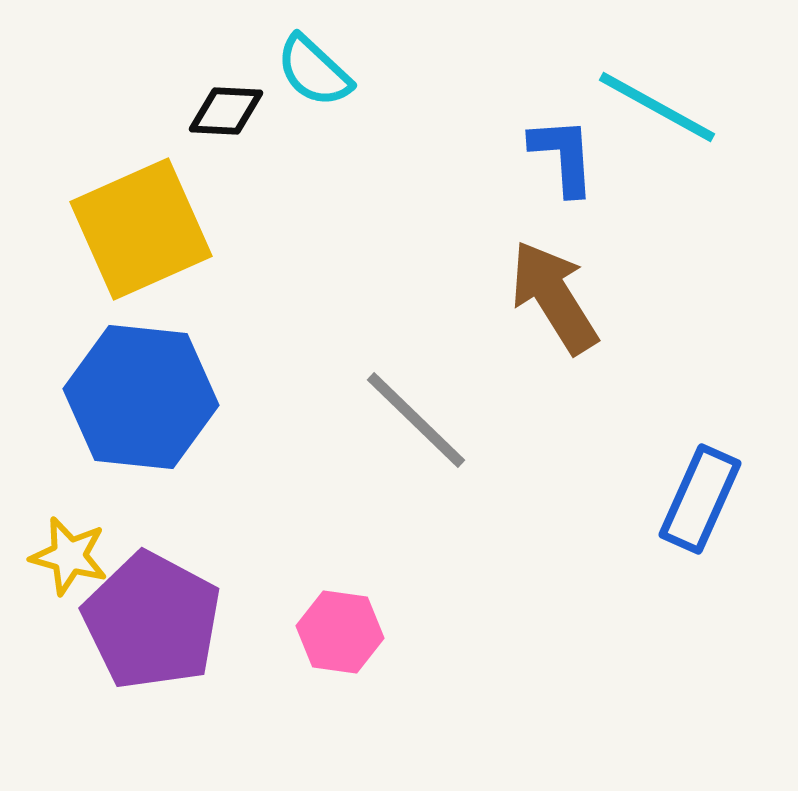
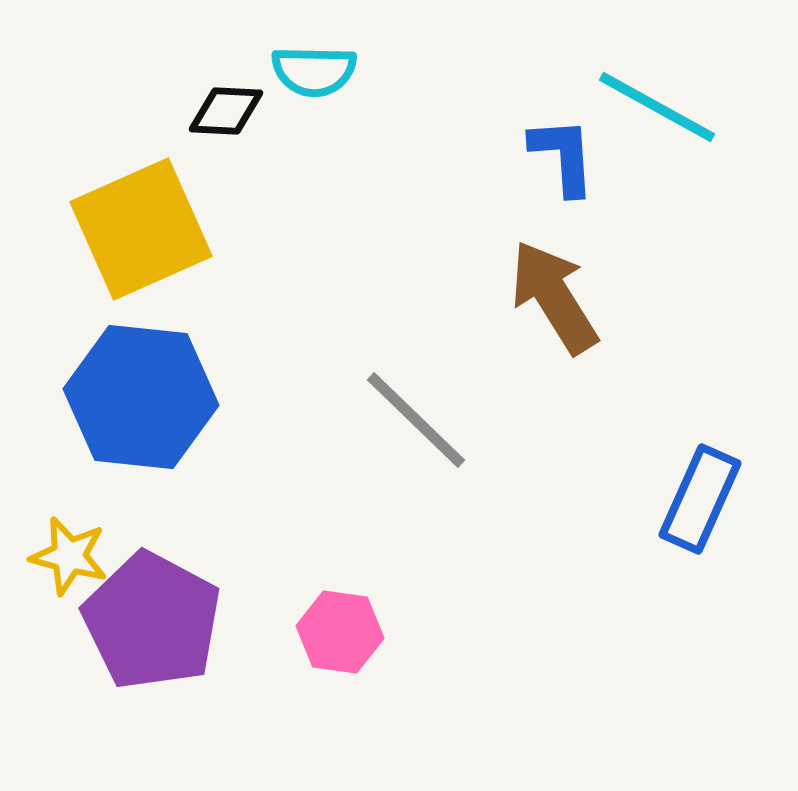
cyan semicircle: rotated 42 degrees counterclockwise
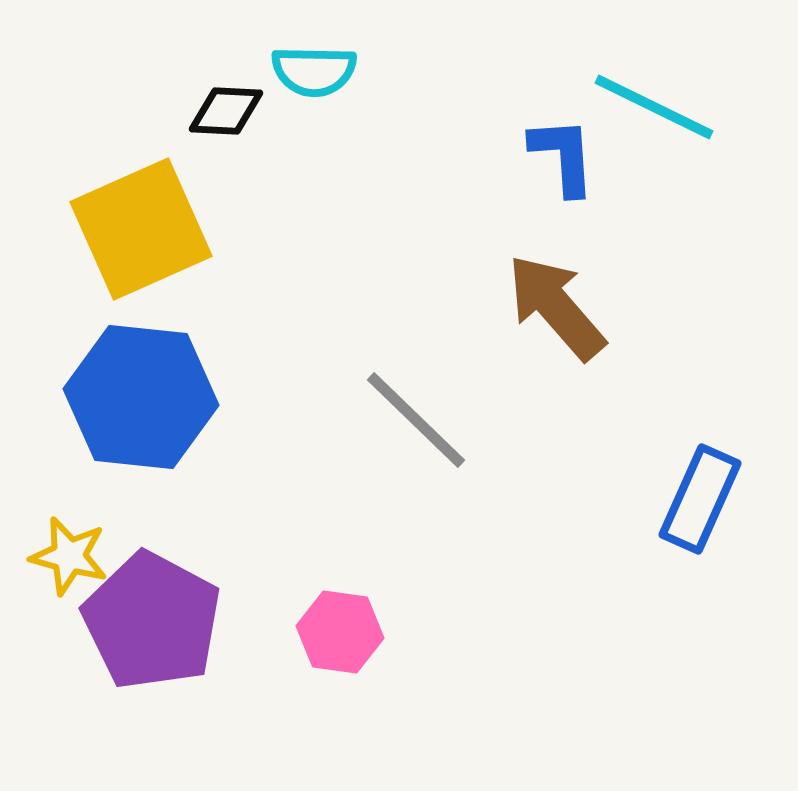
cyan line: moved 3 px left; rotated 3 degrees counterclockwise
brown arrow: moved 2 px right, 10 px down; rotated 9 degrees counterclockwise
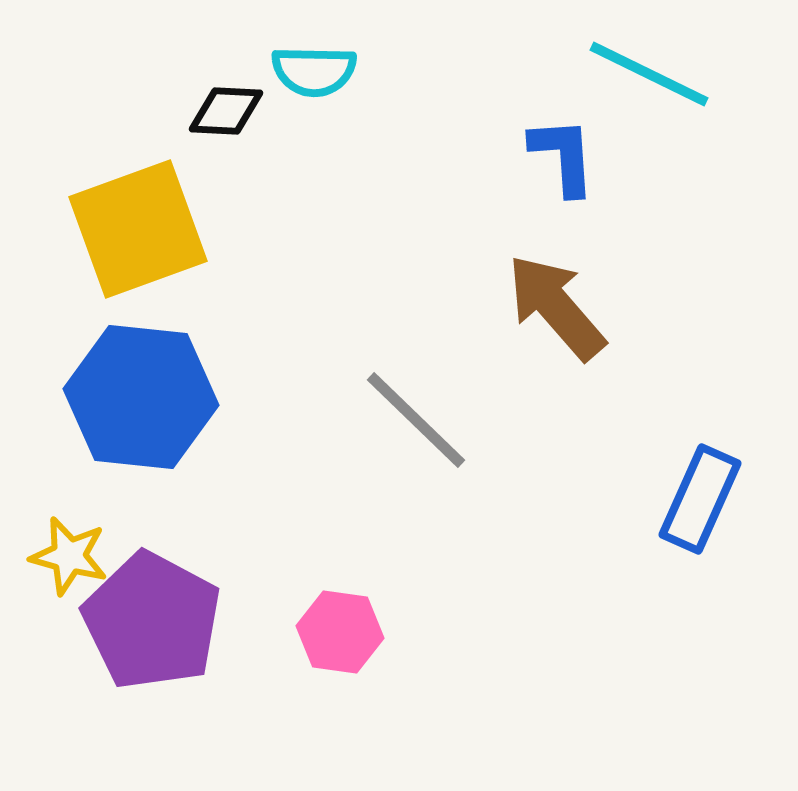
cyan line: moved 5 px left, 33 px up
yellow square: moved 3 px left; rotated 4 degrees clockwise
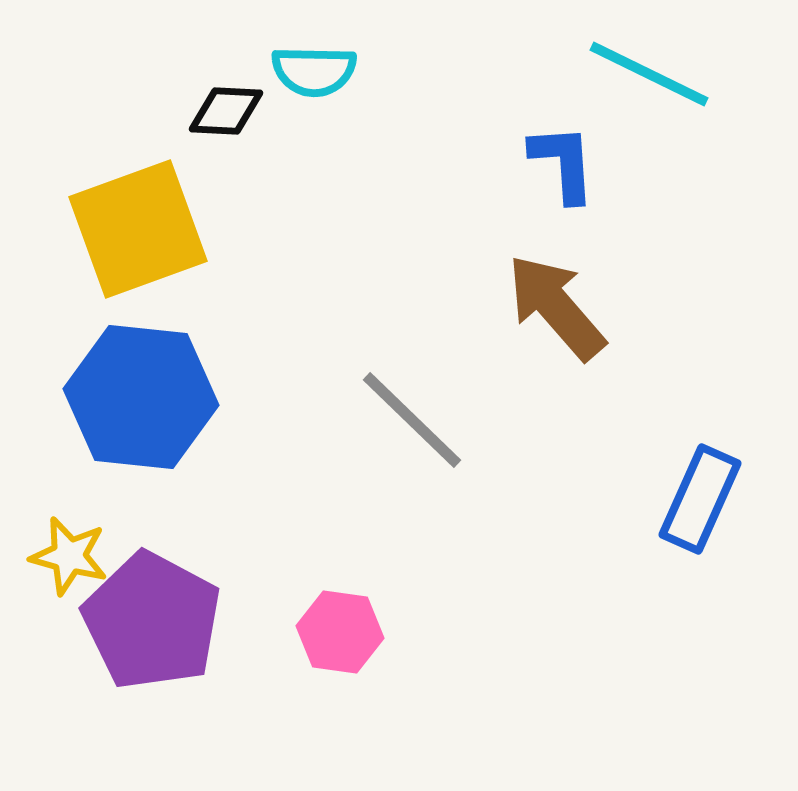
blue L-shape: moved 7 px down
gray line: moved 4 px left
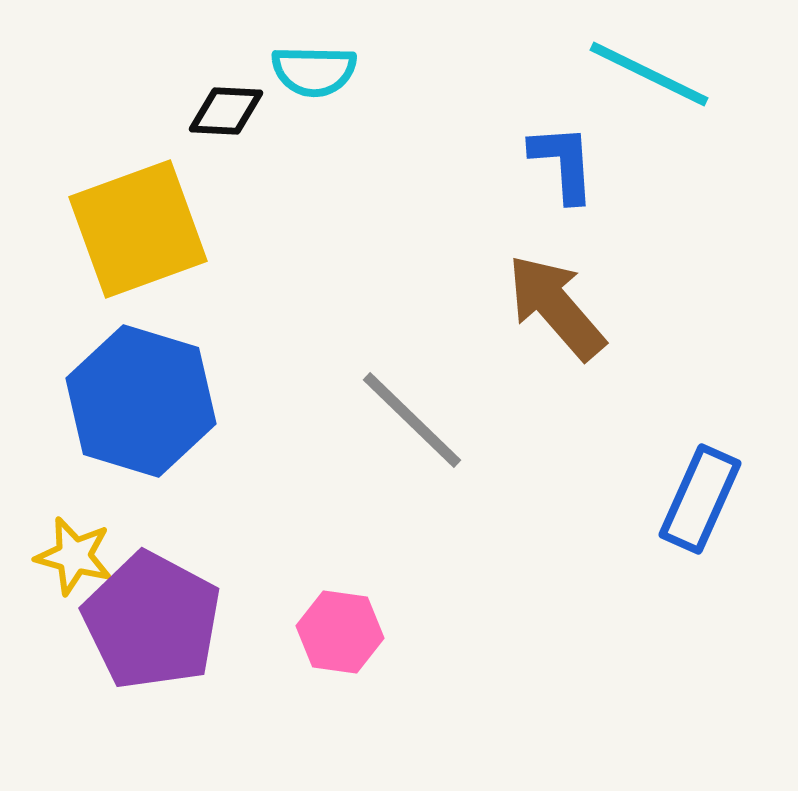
blue hexagon: moved 4 px down; rotated 11 degrees clockwise
yellow star: moved 5 px right
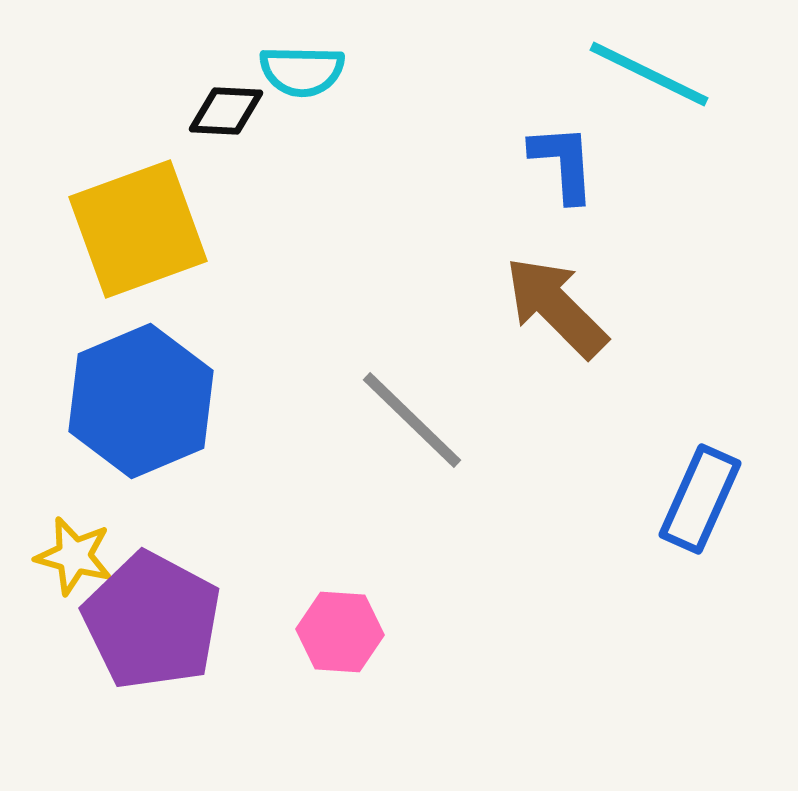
cyan semicircle: moved 12 px left
brown arrow: rotated 4 degrees counterclockwise
blue hexagon: rotated 20 degrees clockwise
pink hexagon: rotated 4 degrees counterclockwise
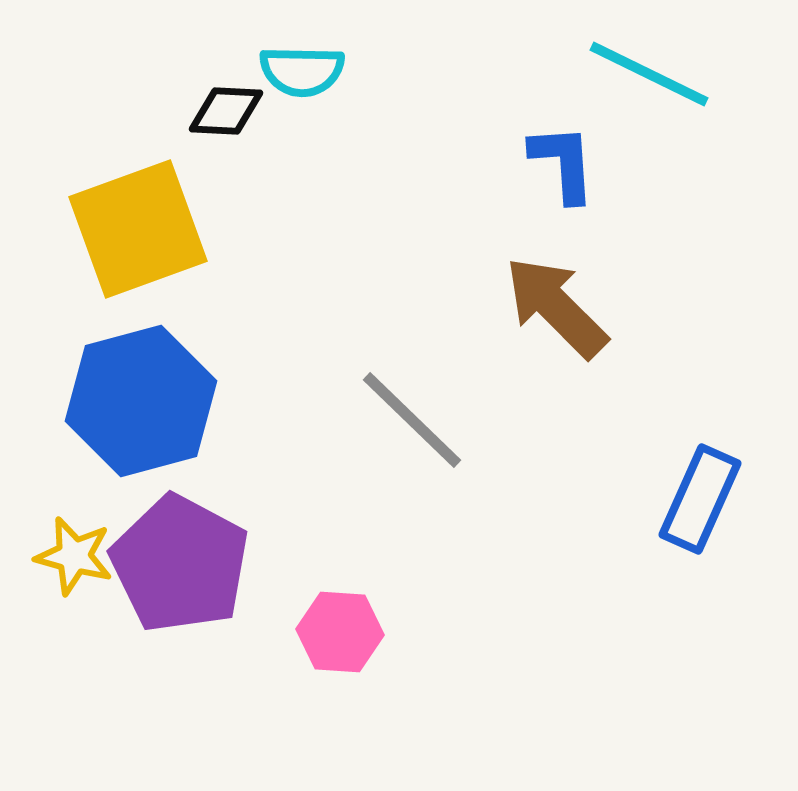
blue hexagon: rotated 8 degrees clockwise
purple pentagon: moved 28 px right, 57 px up
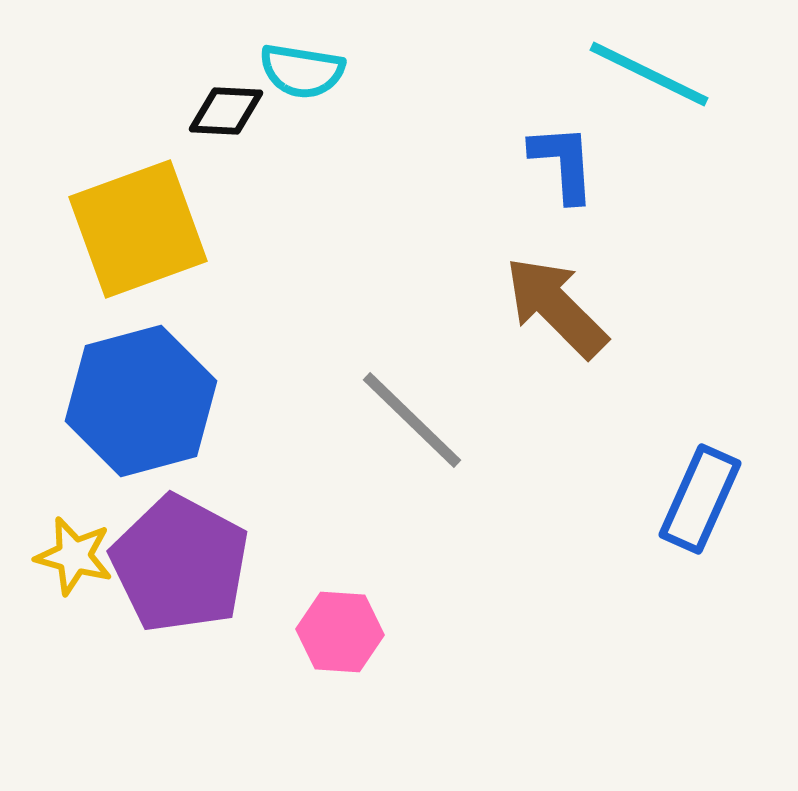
cyan semicircle: rotated 8 degrees clockwise
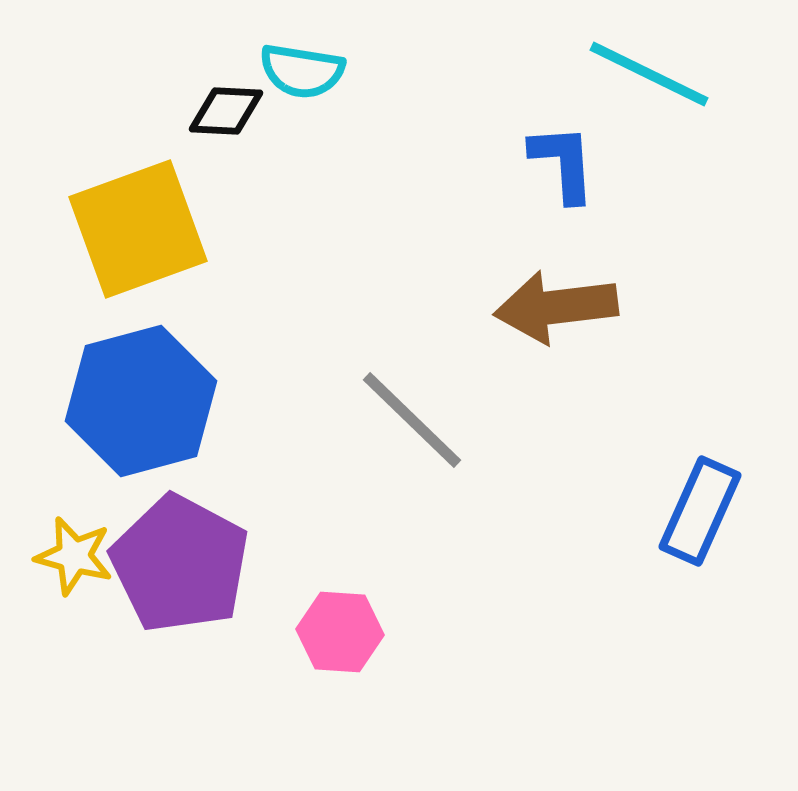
brown arrow: rotated 52 degrees counterclockwise
blue rectangle: moved 12 px down
